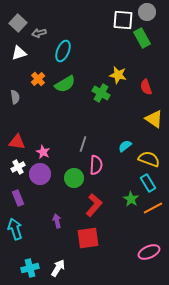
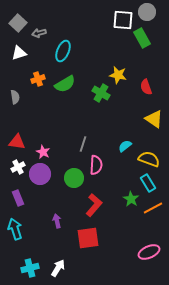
orange cross: rotated 24 degrees clockwise
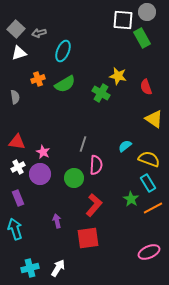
gray square: moved 2 px left, 6 px down
yellow star: moved 1 px down
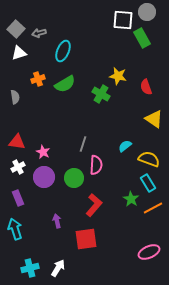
green cross: moved 1 px down
purple circle: moved 4 px right, 3 px down
red square: moved 2 px left, 1 px down
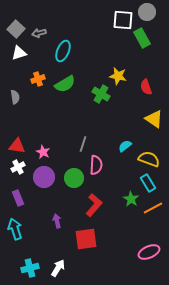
red triangle: moved 4 px down
